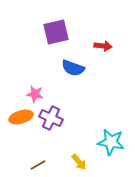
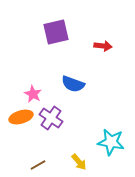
blue semicircle: moved 16 px down
pink star: moved 2 px left; rotated 18 degrees clockwise
purple cross: rotated 10 degrees clockwise
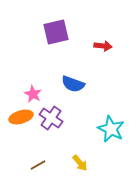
cyan star: moved 13 px up; rotated 16 degrees clockwise
yellow arrow: moved 1 px right, 1 px down
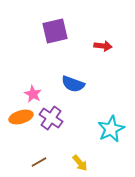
purple square: moved 1 px left, 1 px up
cyan star: rotated 20 degrees clockwise
brown line: moved 1 px right, 3 px up
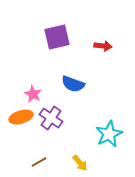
purple square: moved 2 px right, 6 px down
cyan star: moved 2 px left, 5 px down
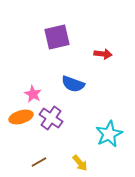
red arrow: moved 8 px down
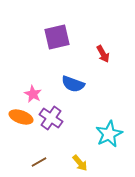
red arrow: rotated 54 degrees clockwise
orange ellipse: rotated 35 degrees clockwise
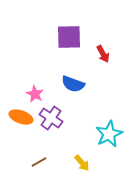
purple square: moved 12 px right; rotated 12 degrees clockwise
pink star: moved 2 px right
yellow arrow: moved 2 px right
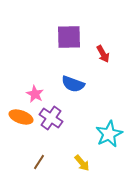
brown line: rotated 28 degrees counterclockwise
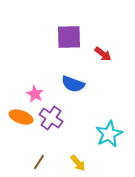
red arrow: rotated 24 degrees counterclockwise
yellow arrow: moved 4 px left
